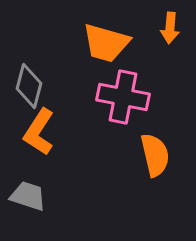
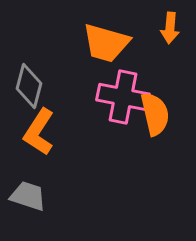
orange semicircle: moved 41 px up
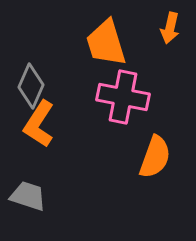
orange arrow: rotated 8 degrees clockwise
orange trapezoid: rotated 57 degrees clockwise
gray diamond: moved 2 px right; rotated 9 degrees clockwise
orange semicircle: moved 43 px down; rotated 33 degrees clockwise
orange L-shape: moved 8 px up
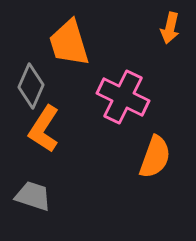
orange trapezoid: moved 37 px left
pink cross: rotated 15 degrees clockwise
orange L-shape: moved 5 px right, 5 px down
gray trapezoid: moved 5 px right
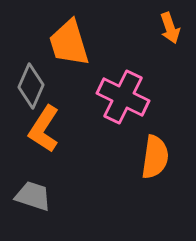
orange arrow: rotated 32 degrees counterclockwise
orange semicircle: rotated 12 degrees counterclockwise
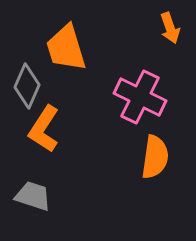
orange trapezoid: moved 3 px left, 5 px down
gray diamond: moved 4 px left
pink cross: moved 17 px right
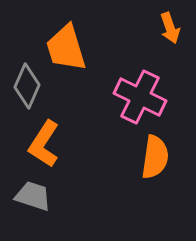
orange L-shape: moved 15 px down
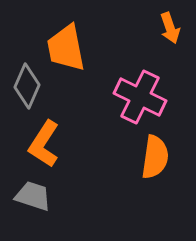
orange trapezoid: rotated 6 degrees clockwise
